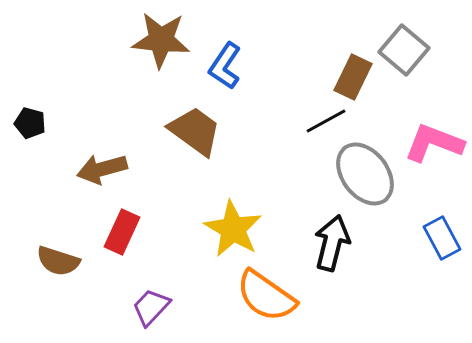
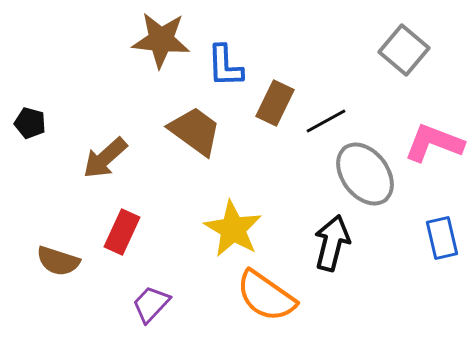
blue L-shape: rotated 36 degrees counterclockwise
brown rectangle: moved 78 px left, 26 px down
brown arrow: moved 3 px right, 11 px up; rotated 27 degrees counterclockwise
blue rectangle: rotated 15 degrees clockwise
purple trapezoid: moved 3 px up
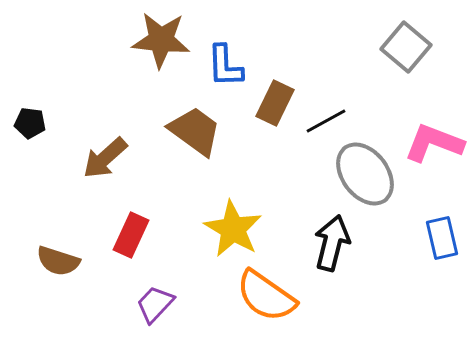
gray square: moved 2 px right, 3 px up
black pentagon: rotated 8 degrees counterclockwise
red rectangle: moved 9 px right, 3 px down
purple trapezoid: moved 4 px right
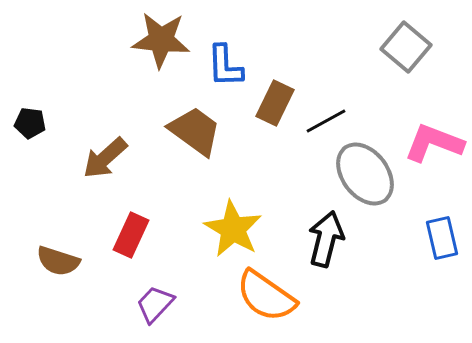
black arrow: moved 6 px left, 4 px up
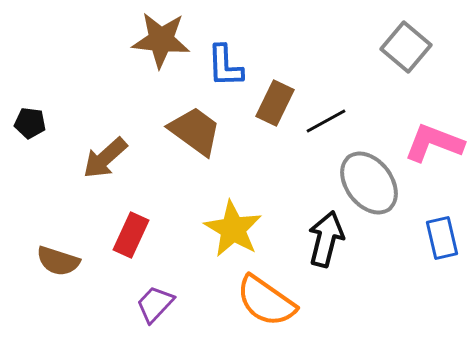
gray ellipse: moved 4 px right, 9 px down
orange semicircle: moved 5 px down
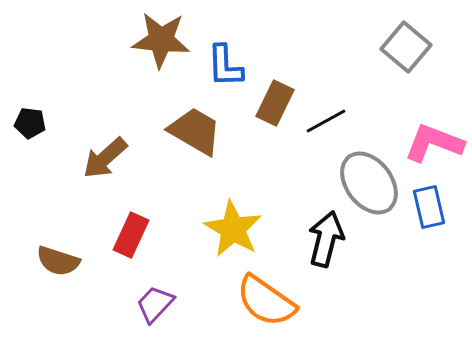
brown trapezoid: rotated 6 degrees counterclockwise
blue rectangle: moved 13 px left, 31 px up
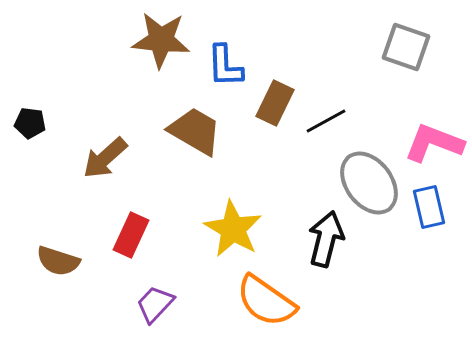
gray square: rotated 21 degrees counterclockwise
